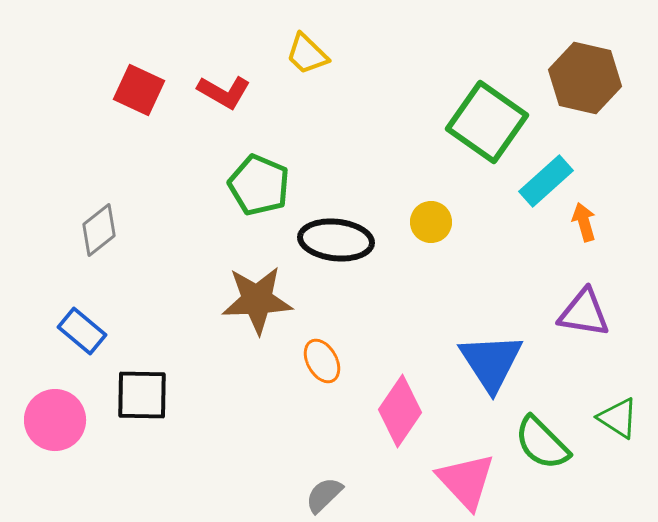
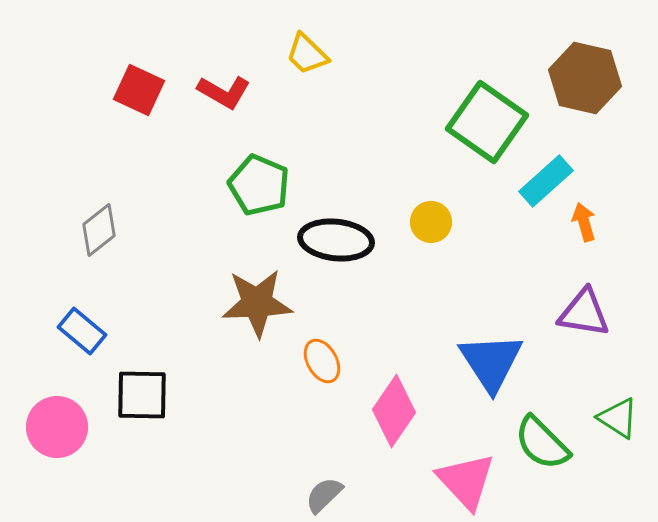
brown star: moved 3 px down
pink diamond: moved 6 px left
pink circle: moved 2 px right, 7 px down
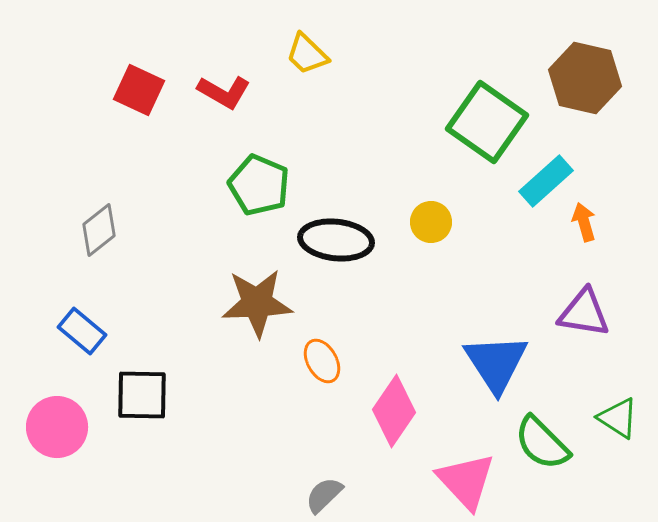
blue triangle: moved 5 px right, 1 px down
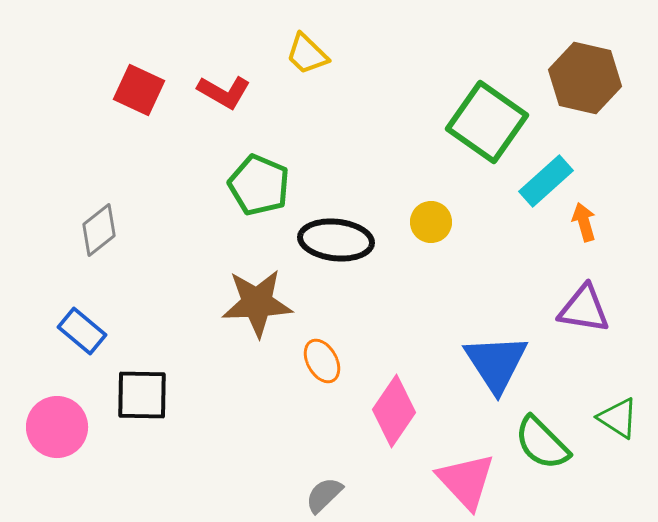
purple triangle: moved 4 px up
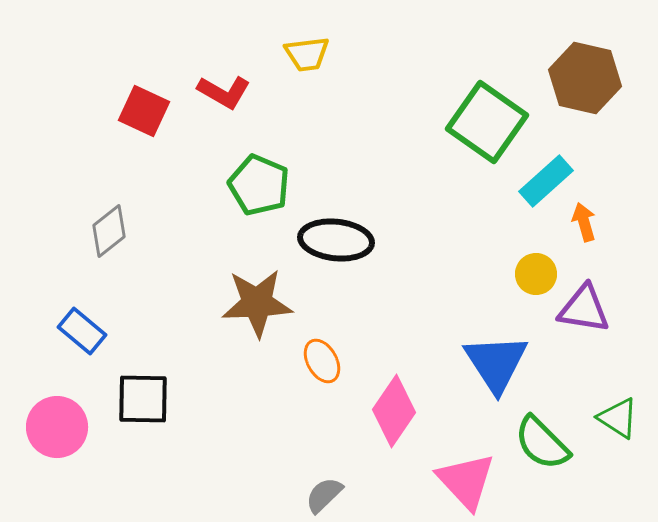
yellow trapezoid: rotated 51 degrees counterclockwise
red square: moved 5 px right, 21 px down
yellow circle: moved 105 px right, 52 px down
gray diamond: moved 10 px right, 1 px down
black square: moved 1 px right, 4 px down
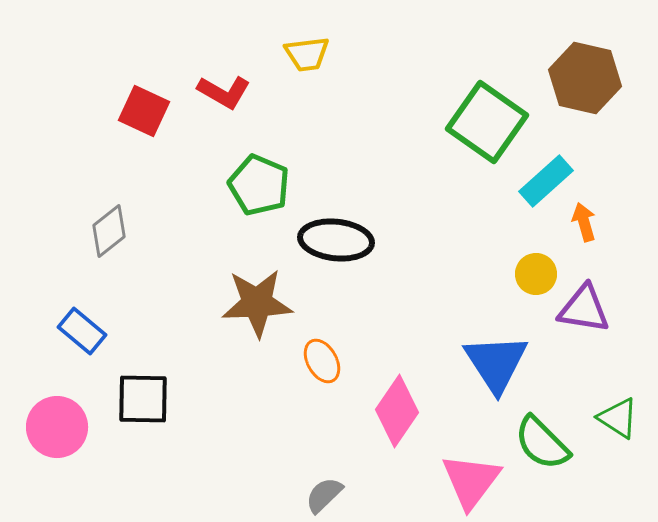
pink diamond: moved 3 px right
pink triangle: moved 5 px right; rotated 20 degrees clockwise
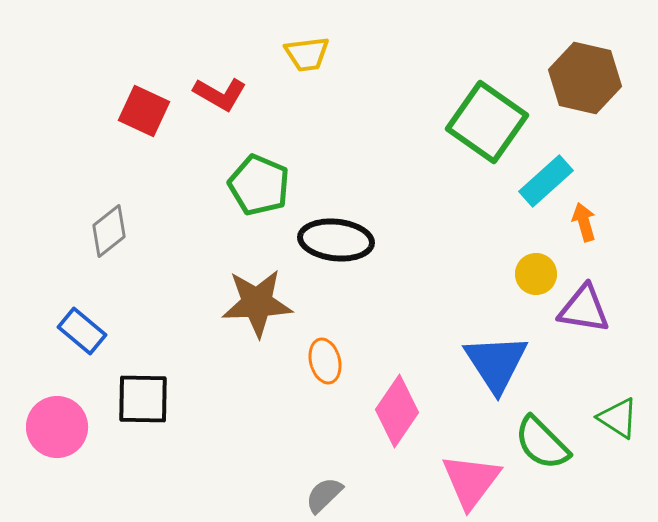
red L-shape: moved 4 px left, 2 px down
orange ellipse: moved 3 px right; rotated 15 degrees clockwise
